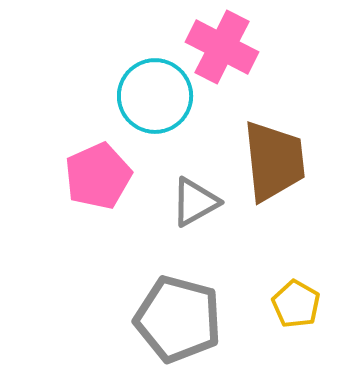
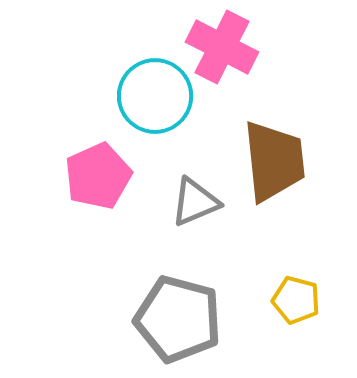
gray triangle: rotated 6 degrees clockwise
yellow pentagon: moved 4 px up; rotated 15 degrees counterclockwise
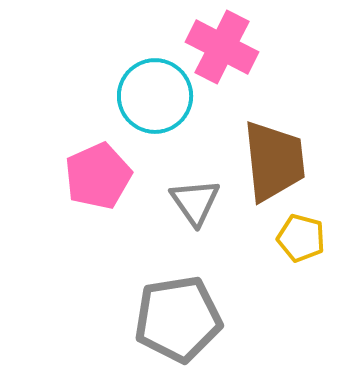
gray triangle: rotated 42 degrees counterclockwise
yellow pentagon: moved 5 px right, 62 px up
gray pentagon: rotated 24 degrees counterclockwise
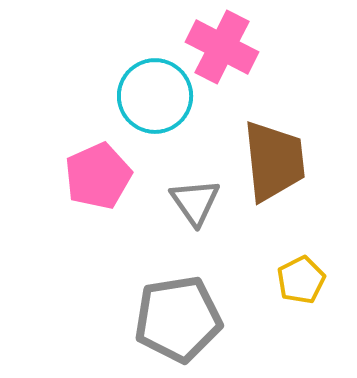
yellow pentagon: moved 42 px down; rotated 30 degrees clockwise
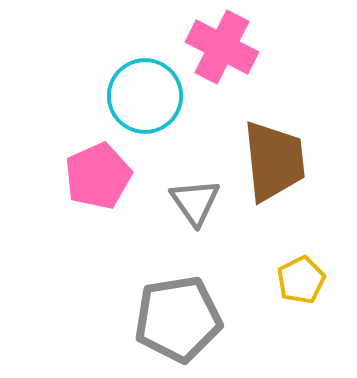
cyan circle: moved 10 px left
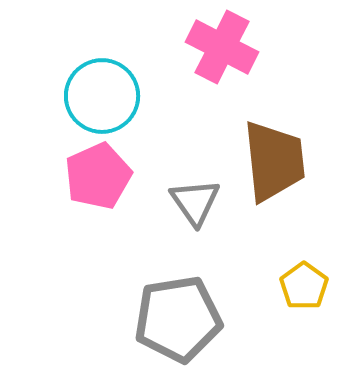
cyan circle: moved 43 px left
yellow pentagon: moved 3 px right, 6 px down; rotated 9 degrees counterclockwise
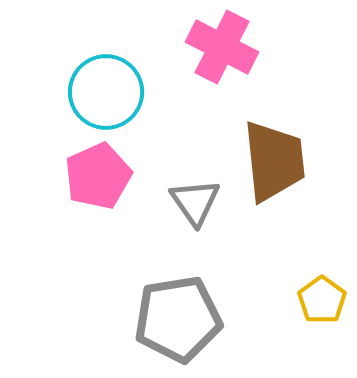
cyan circle: moved 4 px right, 4 px up
yellow pentagon: moved 18 px right, 14 px down
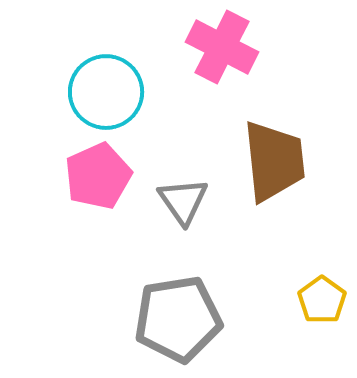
gray triangle: moved 12 px left, 1 px up
